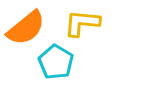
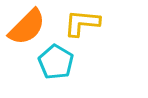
orange semicircle: moved 1 px right, 1 px up; rotated 6 degrees counterclockwise
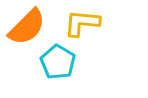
cyan pentagon: moved 2 px right
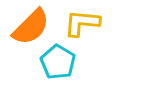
orange semicircle: moved 4 px right
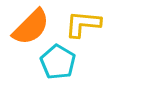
yellow L-shape: moved 1 px right, 1 px down
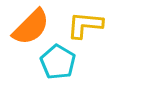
yellow L-shape: moved 2 px right, 1 px down
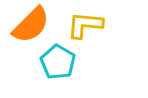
orange semicircle: moved 2 px up
